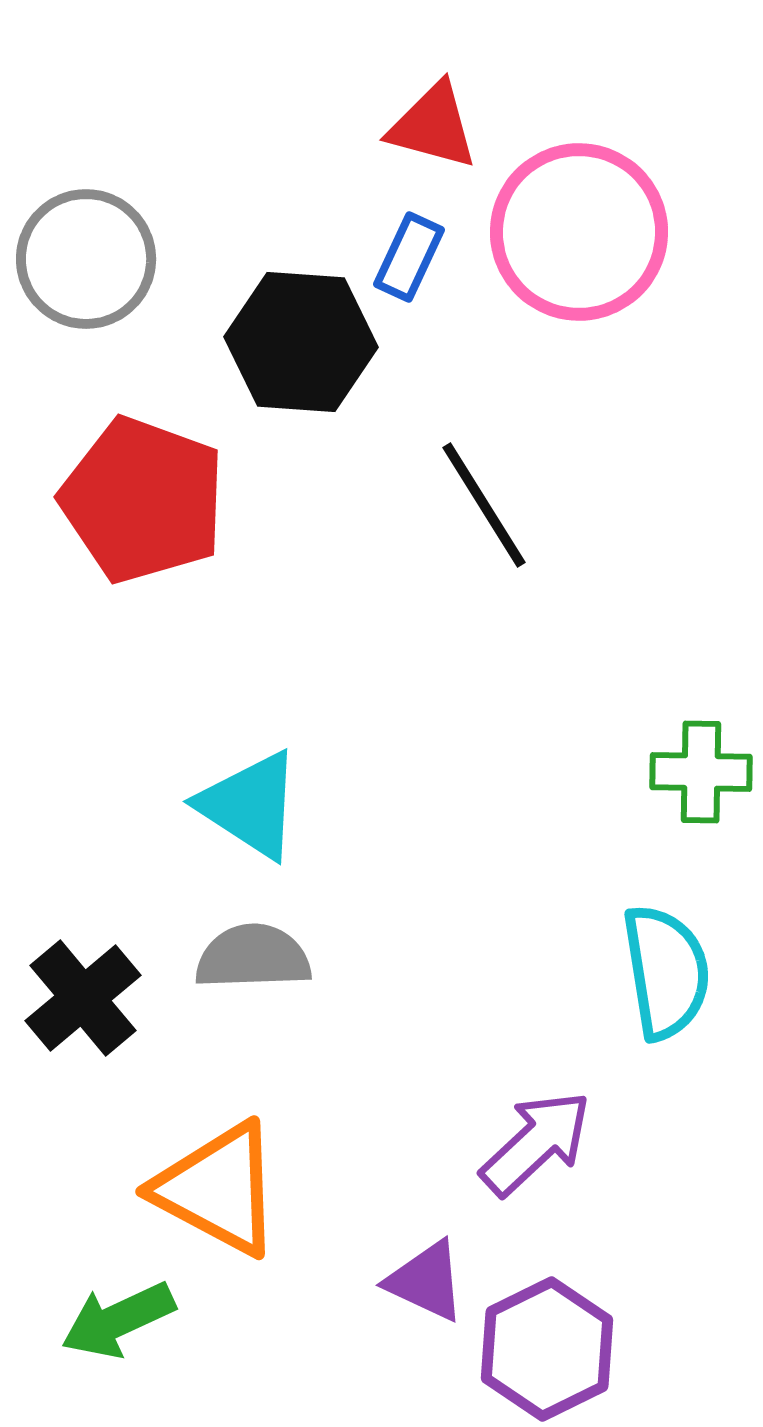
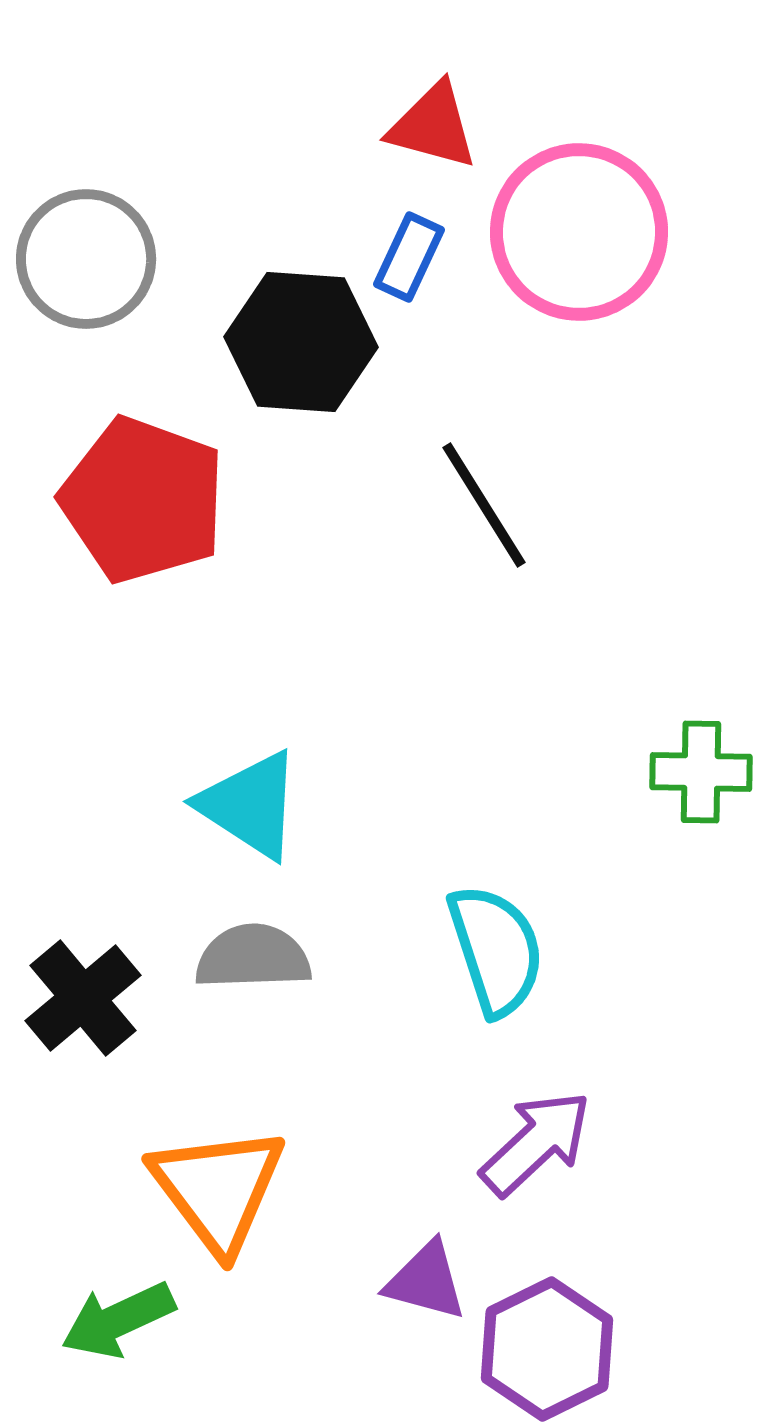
cyan semicircle: moved 170 px left, 22 px up; rotated 9 degrees counterclockwise
orange triangle: rotated 25 degrees clockwise
purple triangle: rotated 10 degrees counterclockwise
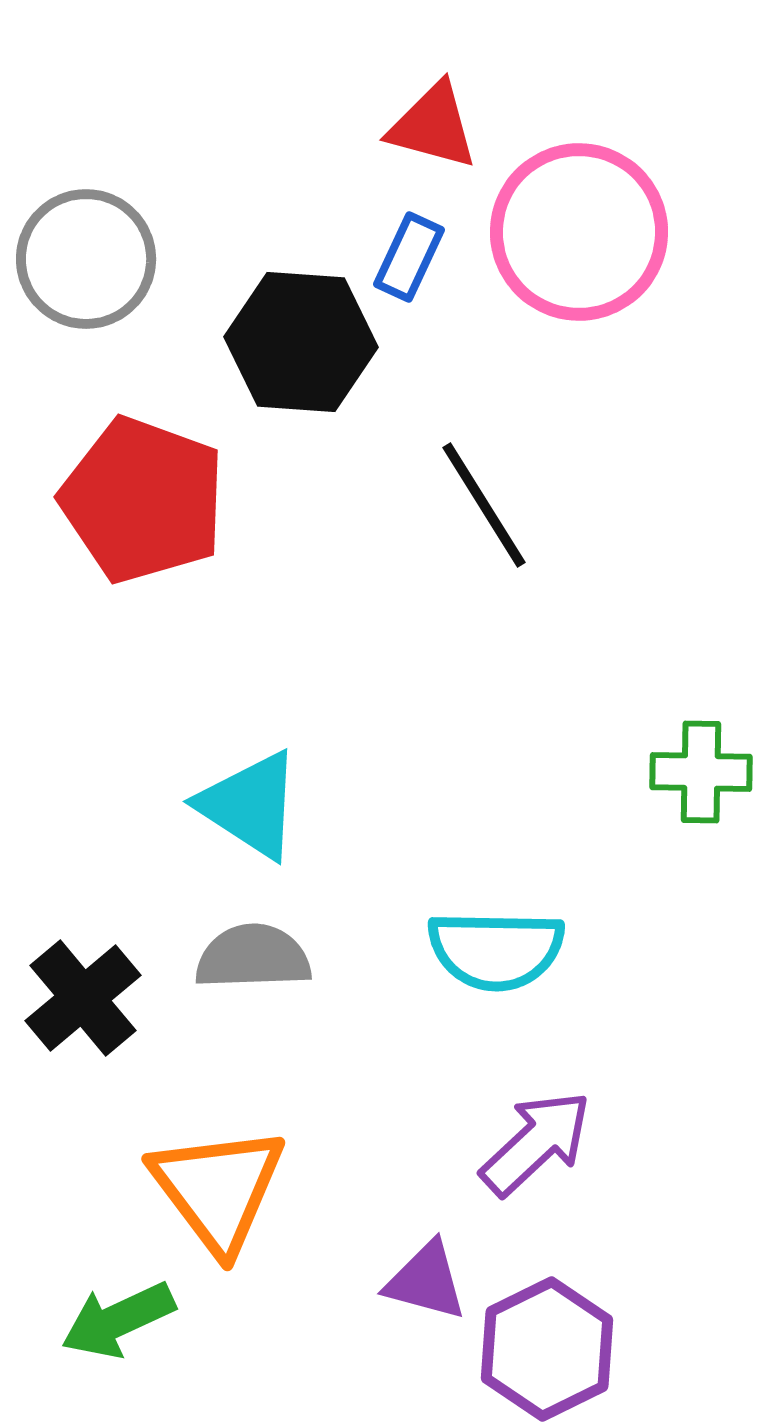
cyan semicircle: rotated 109 degrees clockwise
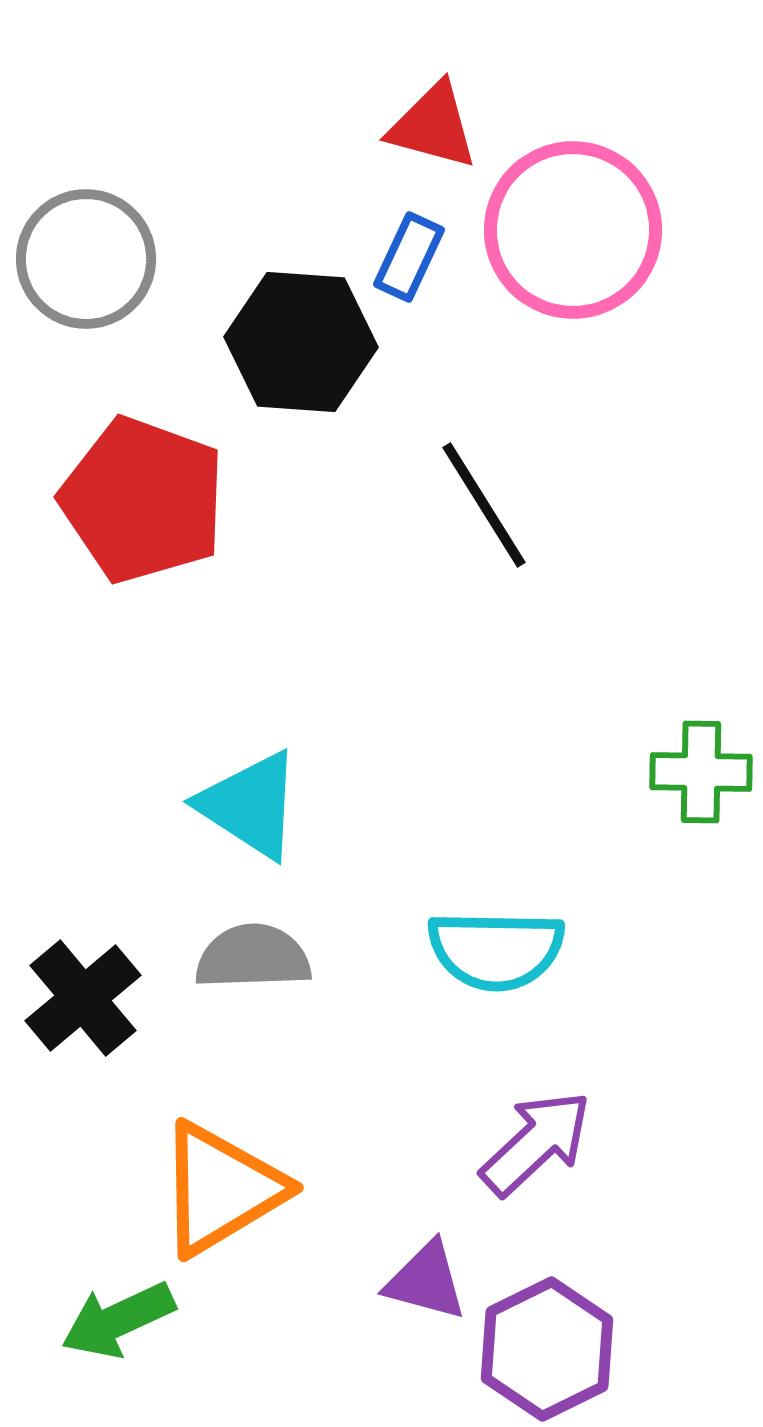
pink circle: moved 6 px left, 2 px up
orange triangle: moved 3 px right; rotated 36 degrees clockwise
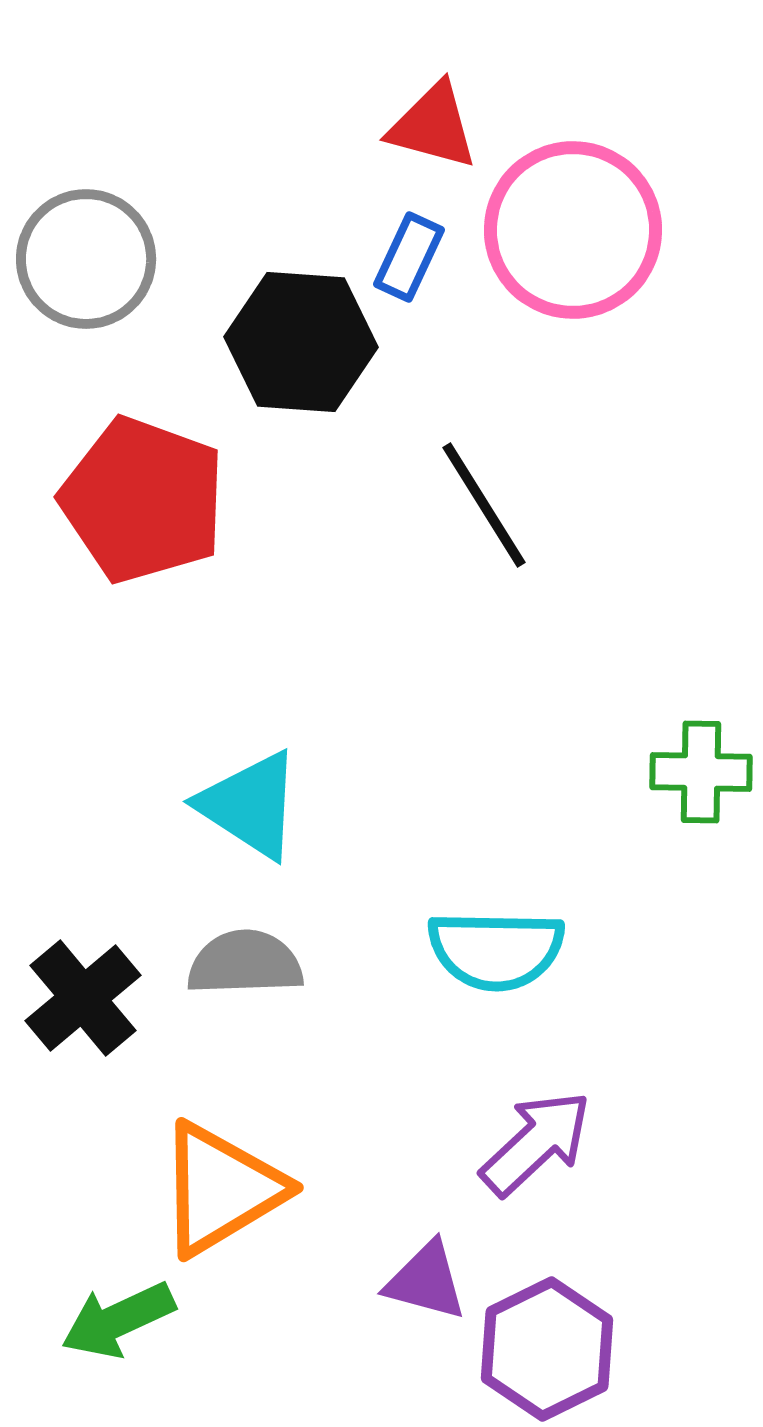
gray semicircle: moved 8 px left, 6 px down
